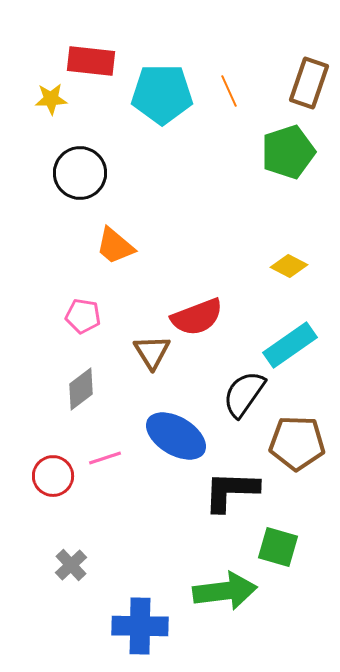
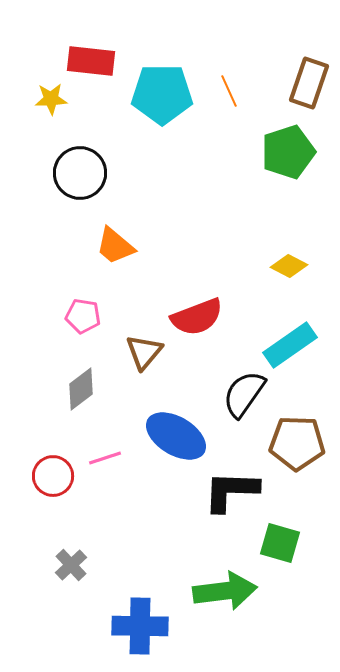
brown triangle: moved 8 px left; rotated 12 degrees clockwise
green square: moved 2 px right, 4 px up
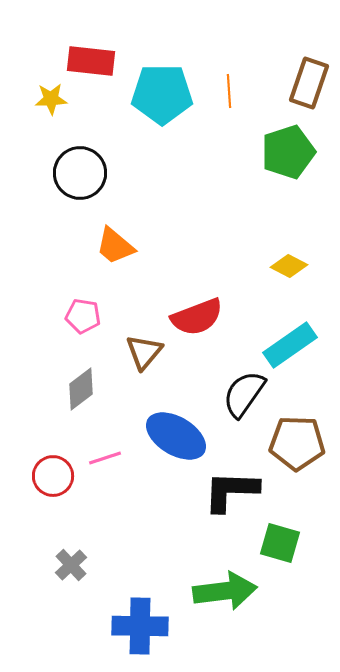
orange line: rotated 20 degrees clockwise
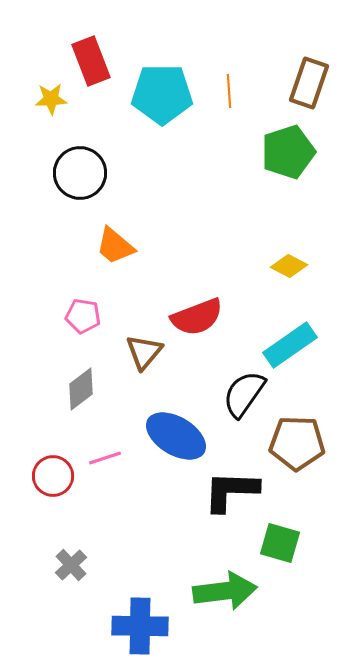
red rectangle: rotated 63 degrees clockwise
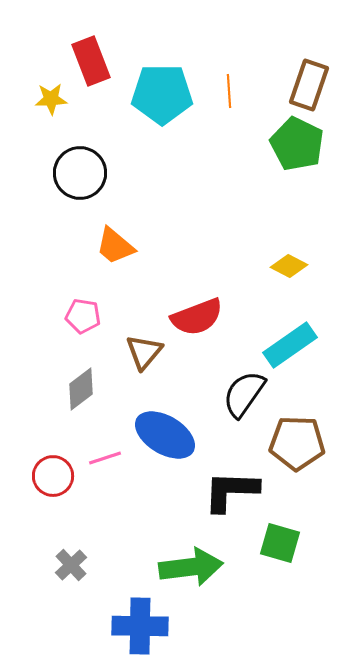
brown rectangle: moved 2 px down
green pentagon: moved 9 px right, 8 px up; rotated 28 degrees counterclockwise
blue ellipse: moved 11 px left, 1 px up
green arrow: moved 34 px left, 24 px up
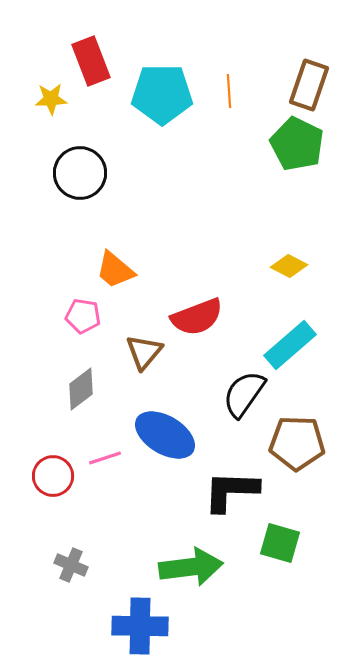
orange trapezoid: moved 24 px down
cyan rectangle: rotated 6 degrees counterclockwise
gray cross: rotated 24 degrees counterclockwise
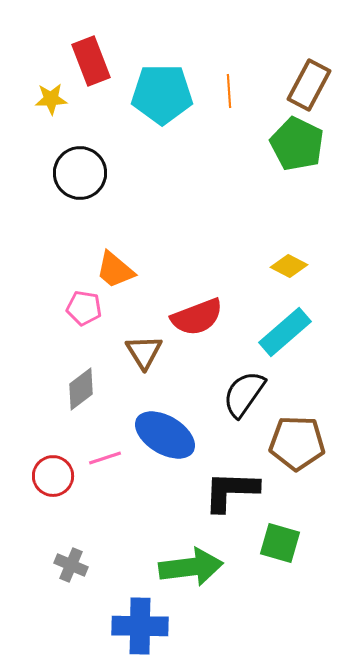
brown rectangle: rotated 9 degrees clockwise
pink pentagon: moved 1 px right, 8 px up
cyan rectangle: moved 5 px left, 13 px up
brown triangle: rotated 12 degrees counterclockwise
